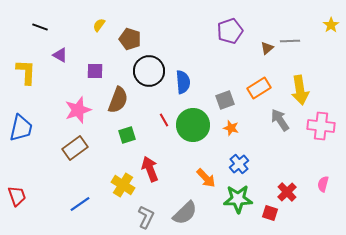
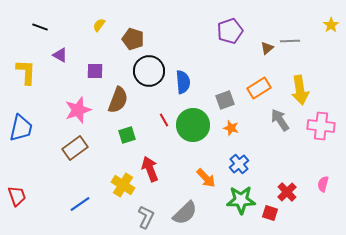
brown pentagon: moved 3 px right
green star: moved 3 px right, 1 px down
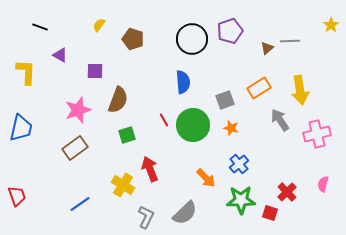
black circle: moved 43 px right, 32 px up
pink cross: moved 4 px left, 8 px down; rotated 20 degrees counterclockwise
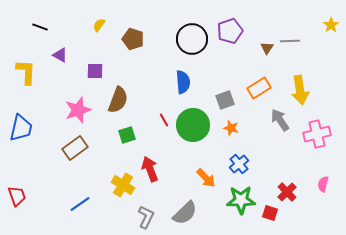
brown triangle: rotated 16 degrees counterclockwise
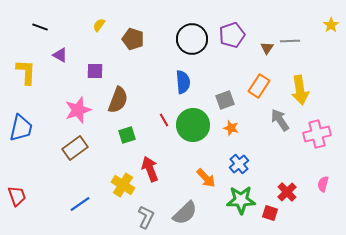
purple pentagon: moved 2 px right, 4 px down
orange rectangle: moved 2 px up; rotated 25 degrees counterclockwise
